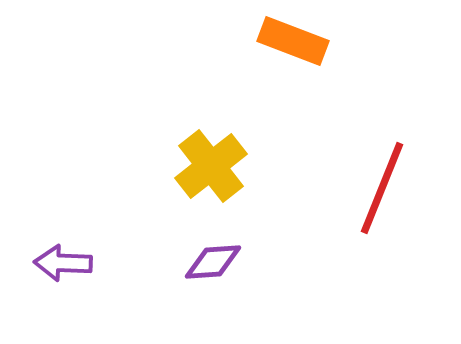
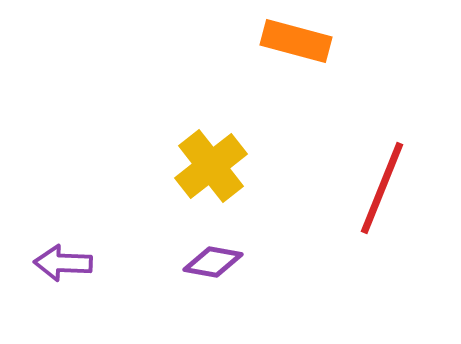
orange rectangle: moved 3 px right; rotated 6 degrees counterclockwise
purple diamond: rotated 14 degrees clockwise
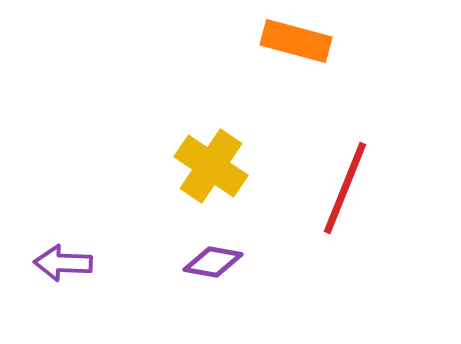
yellow cross: rotated 18 degrees counterclockwise
red line: moved 37 px left
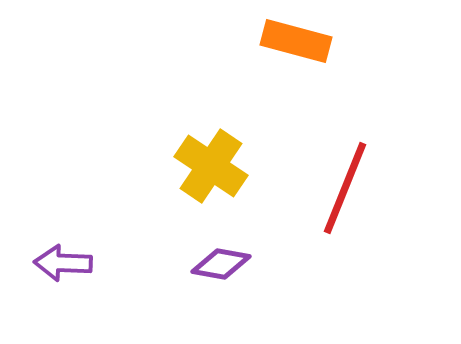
purple diamond: moved 8 px right, 2 px down
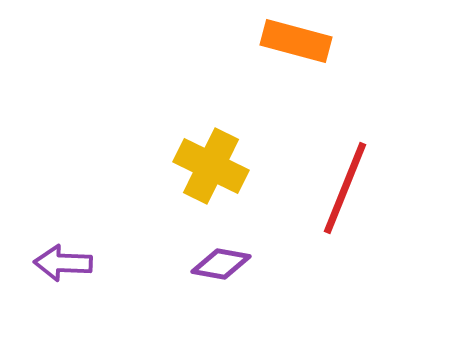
yellow cross: rotated 8 degrees counterclockwise
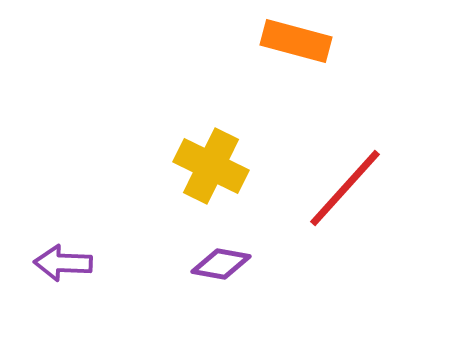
red line: rotated 20 degrees clockwise
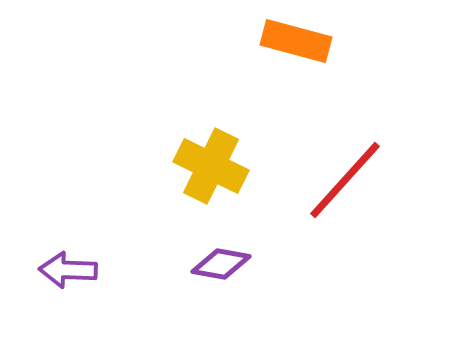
red line: moved 8 px up
purple arrow: moved 5 px right, 7 px down
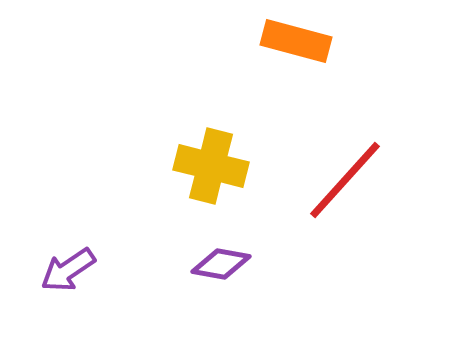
yellow cross: rotated 12 degrees counterclockwise
purple arrow: rotated 36 degrees counterclockwise
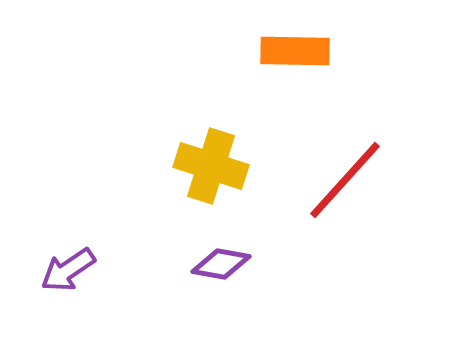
orange rectangle: moved 1 px left, 10 px down; rotated 14 degrees counterclockwise
yellow cross: rotated 4 degrees clockwise
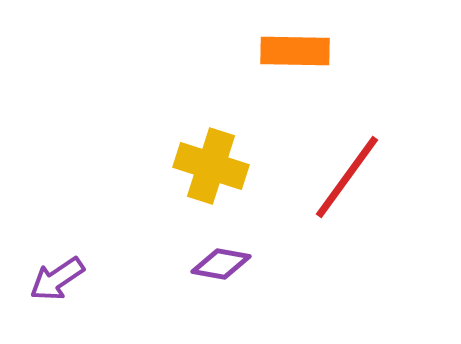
red line: moved 2 px right, 3 px up; rotated 6 degrees counterclockwise
purple arrow: moved 11 px left, 9 px down
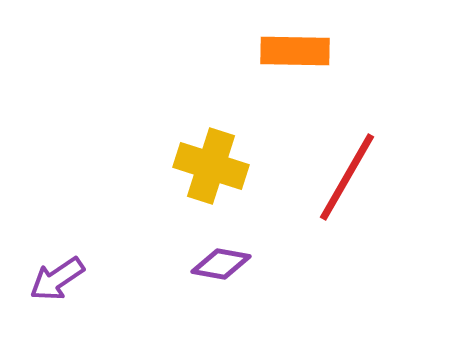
red line: rotated 6 degrees counterclockwise
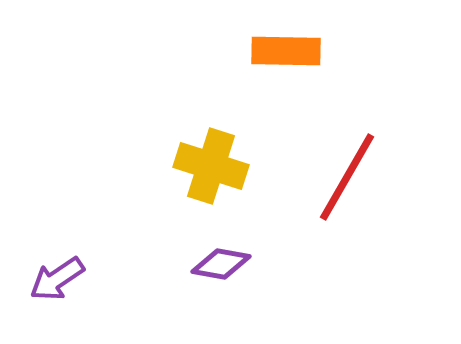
orange rectangle: moved 9 px left
